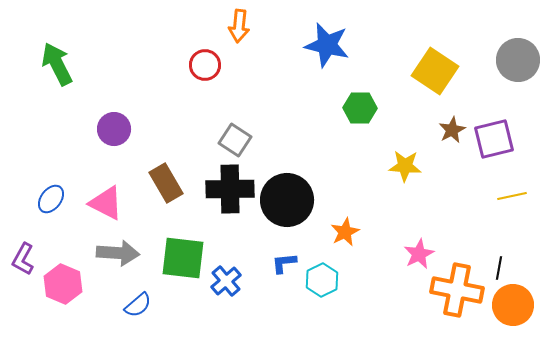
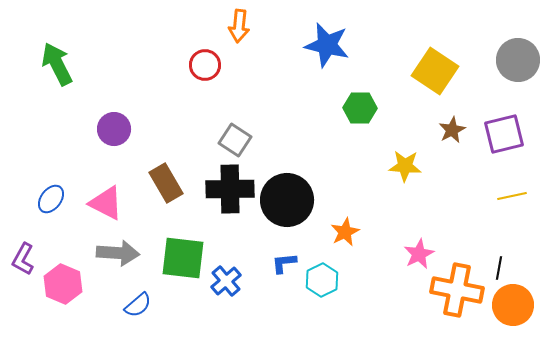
purple square: moved 10 px right, 5 px up
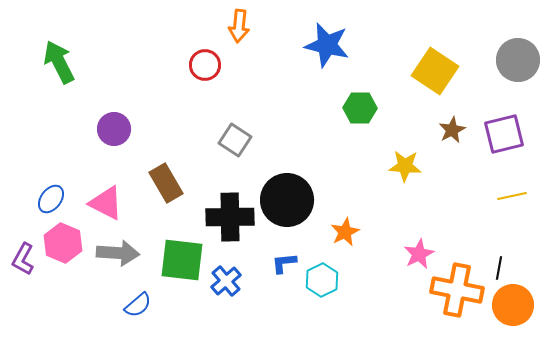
green arrow: moved 2 px right, 2 px up
black cross: moved 28 px down
green square: moved 1 px left, 2 px down
pink hexagon: moved 41 px up
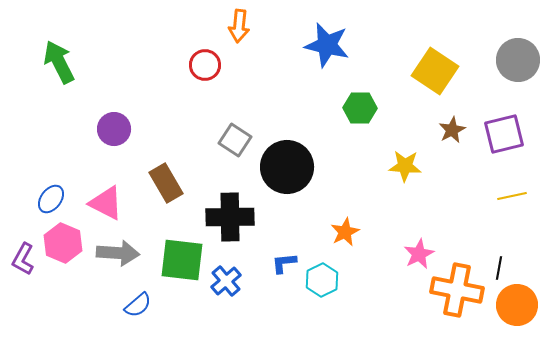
black circle: moved 33 px up
orange circle: moved 4 px right
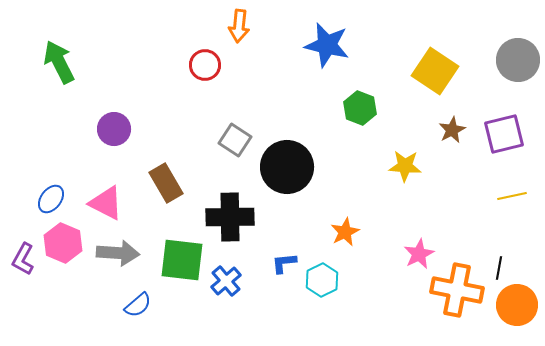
green hexagon: rotated 20 degrees clockwise
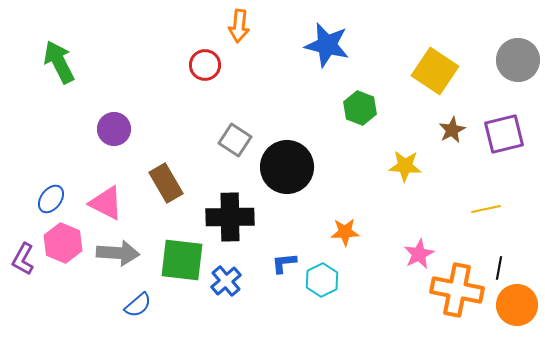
yellow line: moved 26 px left, 13 px down
orange star: rotated 24 degrees clockwise
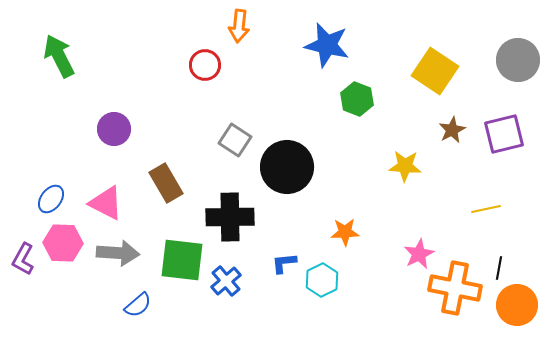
green arrow: moved 6 px up
green hexagon: moved 3 px left, 9 px up
pink hexagon: rotated 21 degrees counterclockwise
orange cross: moved 2 px left, 2 px up
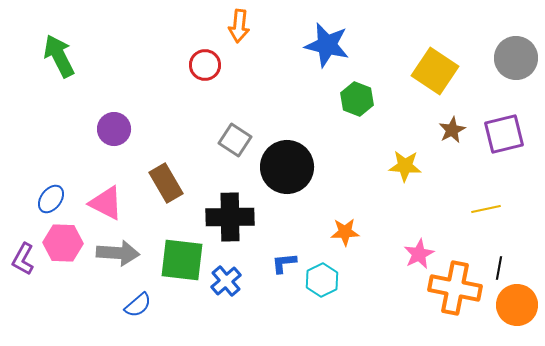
gray circle: moved 2 px left, 2 px up
